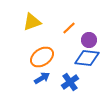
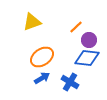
orange line: moved 7 px right, 1 px up
blue cross: rotated 24 degrees counterclockwise
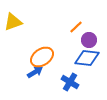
yellow triangle: moved 19 px left
blue arrow: moved 7 px left, 6 px up
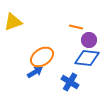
orange line: rotated 56 degrees clockwise
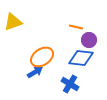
blue diamond: moved 6 px left
blue cross: moved 2 px down
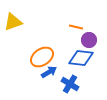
blue arrow: moved 14 px right
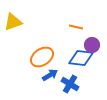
purple circle: moved 3 px right, 5 px down
blue arrow: moved 1 px right, 3 px down
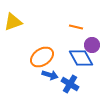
blue diamond: rotated 55 degrees clockwise
blue arrow: rotated 49 degrees clockwise
